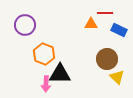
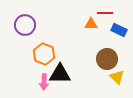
pink arrow: moved 2 px left, 2 px up
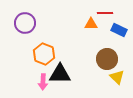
purple circle: moved 2 px up
pink arrow: moved 1 px left
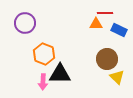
orange triangle: moved 5 px right
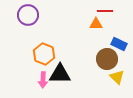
red line: moved 2 px up
purple circle: moved 3 px right, 8 px up
blue rectangle: moved 14 px down
pink arrow: moved 2 px up
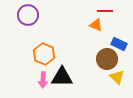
orange triangle: moved 1 px down; rotated 24 degrees clockwise
black triangle: moved 2 px right, 3 px down
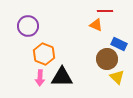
purple circle: moved 11 px down
pink arrow: moved 3 px left, 2 px up
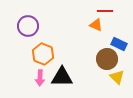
orange hexagon: moved 1 px left
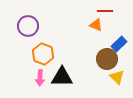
blue rectangle: rotated 70 degrees counterclockwise
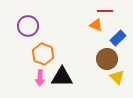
blue rectangle: moved 1 px left, 6 px up
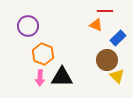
brown circle: moved 1 px down
yellow triangle: moved 1 px up
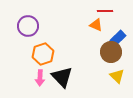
orange hexagon: rotated 20 degrees clockwise
brown circle: moved 4 px right, 8 px up
black triangle: rotated 45 degrees clockwise
